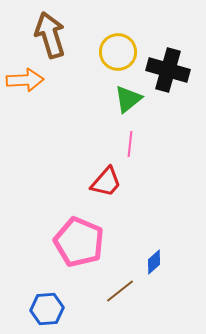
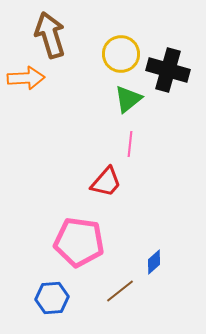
yellow circle: moved 3 px right, 2 px down
orange arrow: moved 1 px right, 2 px up
pink pentagon: rotated 15 degrees counterclockwise
blue hexagon: moved 5 px right, 11 px up
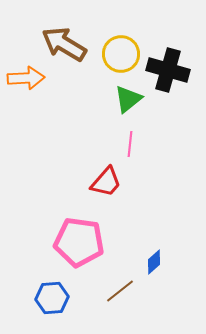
brown arrow: moved 14 px right, 9 px down; rotated 42 degrees counterclockwise
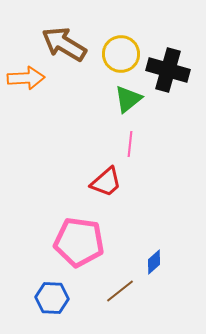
red trapezoid: rotated 8 degrees clockwise
blue hexagon: rotated 8 degrees clockwise
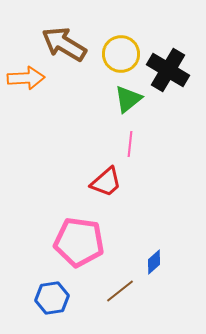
black cross: rotated 15 degrees clockwise
blue hexagon: rotated 12 degrees counterclockwise
